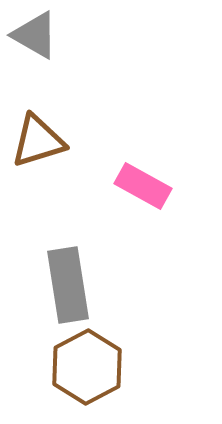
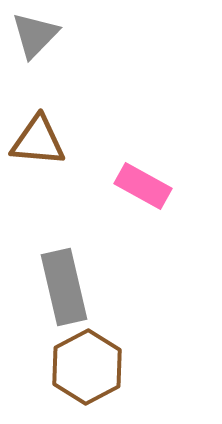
gray triangle: rotated 44 degrees clockwise
brown triangle: rotated 22 degrees clockwise
gray rectangle: moved 4 px left, 2 px down; rotated 4 degrees counterclockwise
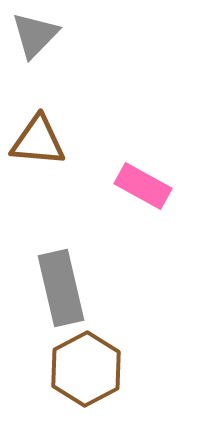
gray rectangle: moved 3 px left, 1 px down
brown hexagon: moved 1 px left, 2 px down
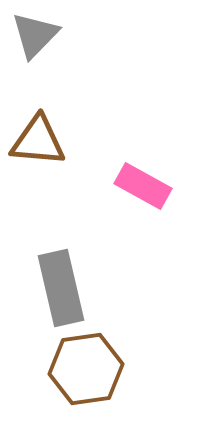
brown hexagon: rotated 20 degrees clockwise
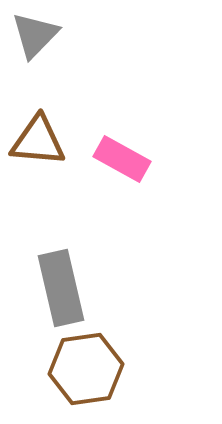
pink rectangle: moved 21 px left, 27 px up
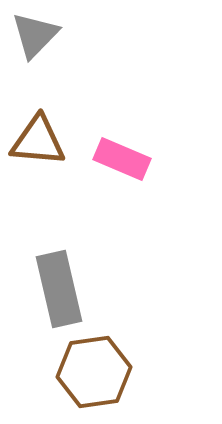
pink rectangle: rotated 6 degrees counterclockwise
gray rectangle: moved 2 px left, 1 px down
brown hexagon: moved 8 px right, 3 px down
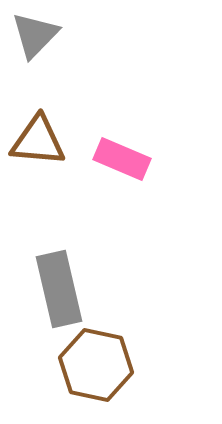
brown hexagon: moved 2 px right, 7 px up; rotated 20 degrees clockwise
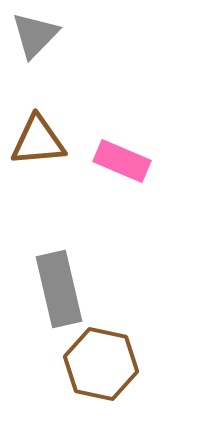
brown triangle: rotated 10 degrees counterclockwise
pink rectangle: moved 2 px down
brown hexagon: moved 5 px right, 1 px up
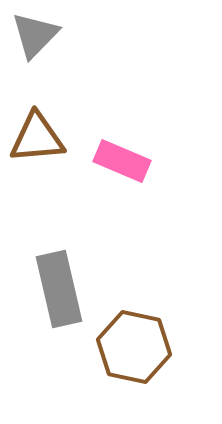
brown triangle: moved 1 px left, 3 px up
brown hexagon: moved 33 px right, 17 px up
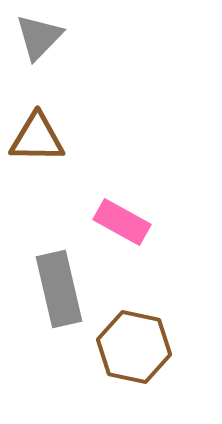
gray triangle: moved 4 px right, 2 px down
brown triangle: rotated 6 degrees clockwise
pink rectangle: moved 61 px down; rotated 6 degrees clockwise
